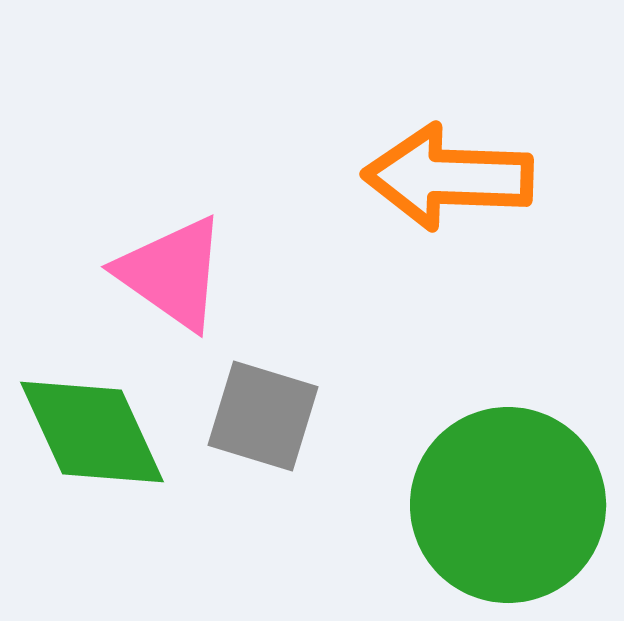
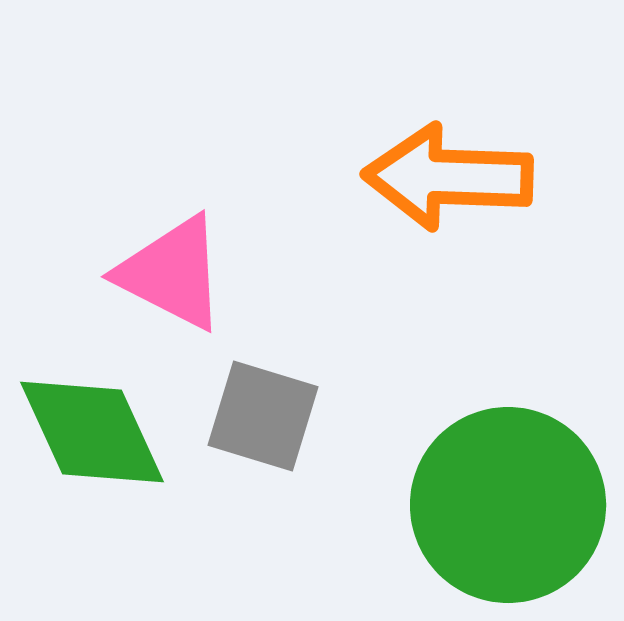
pink triangle: rotated 8 degrees counterclockwise
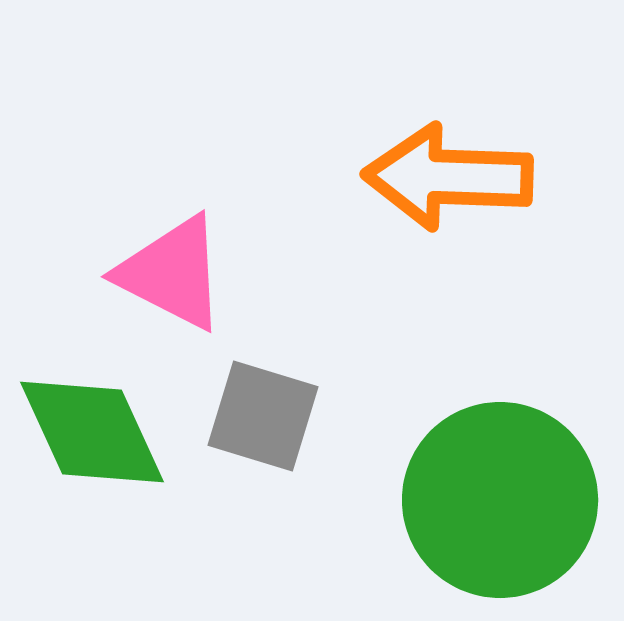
green circle: moved 8 px left, 5 px up
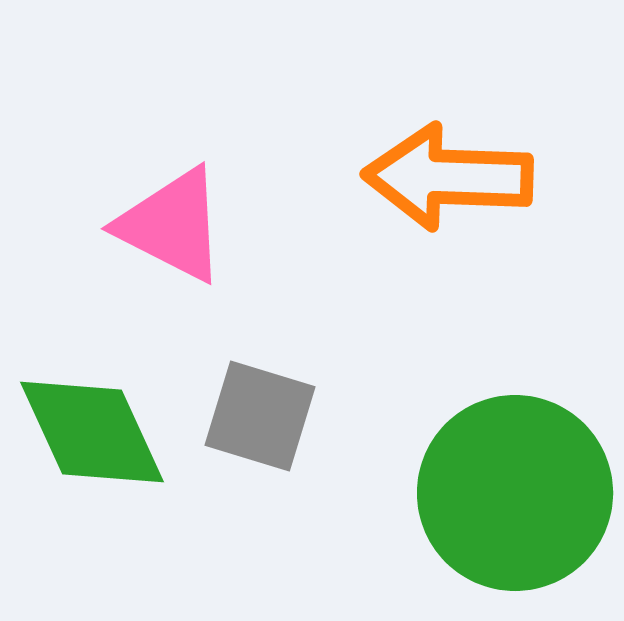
pink triangle: moved 48 px up
gray square: moved 3 px left
green circle: moved 15 px right, 7 px up
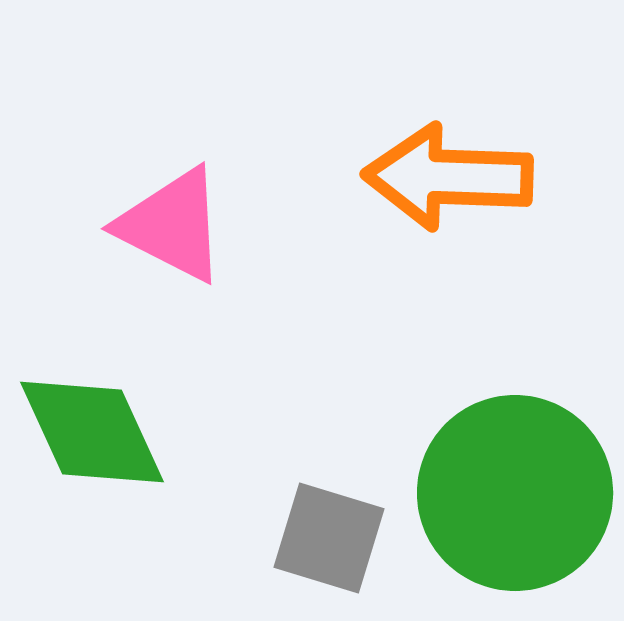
gray square: moved 69 px right, 122 px down
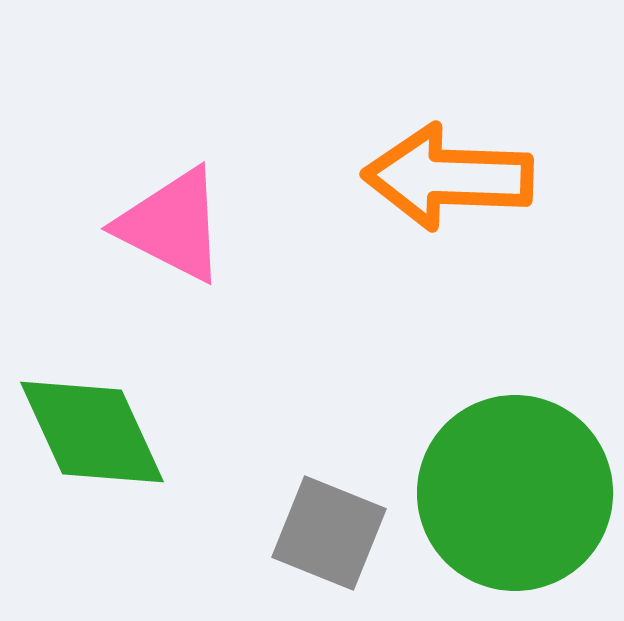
gray square: moved 5 px up; rotated 5 degrees clockwise
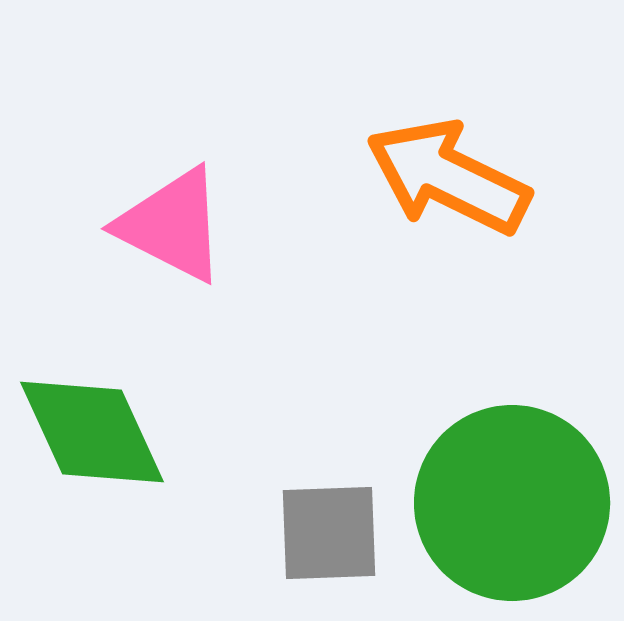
orange arrow: rotated 24 degrees clockwise
green circle: moved 3 px left, 10 px down
gray square: rotated 24 degrees counterclockwise
